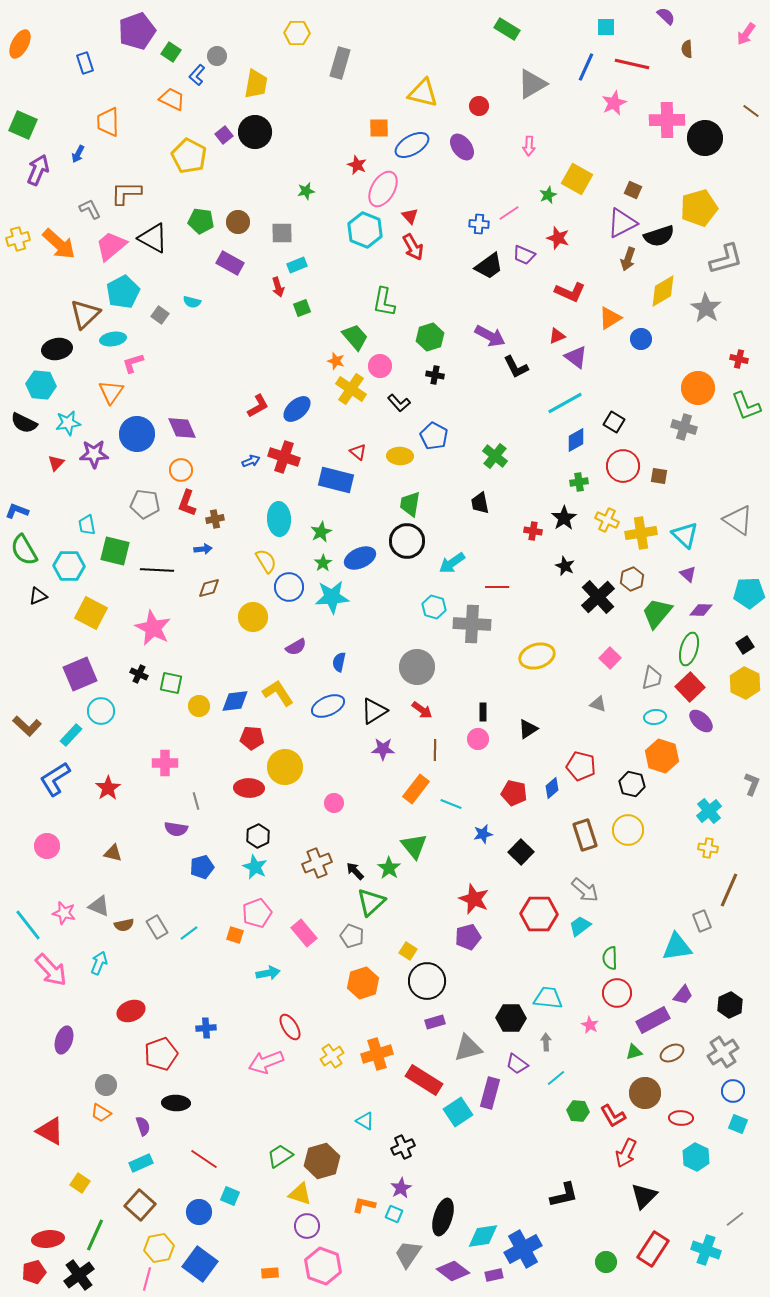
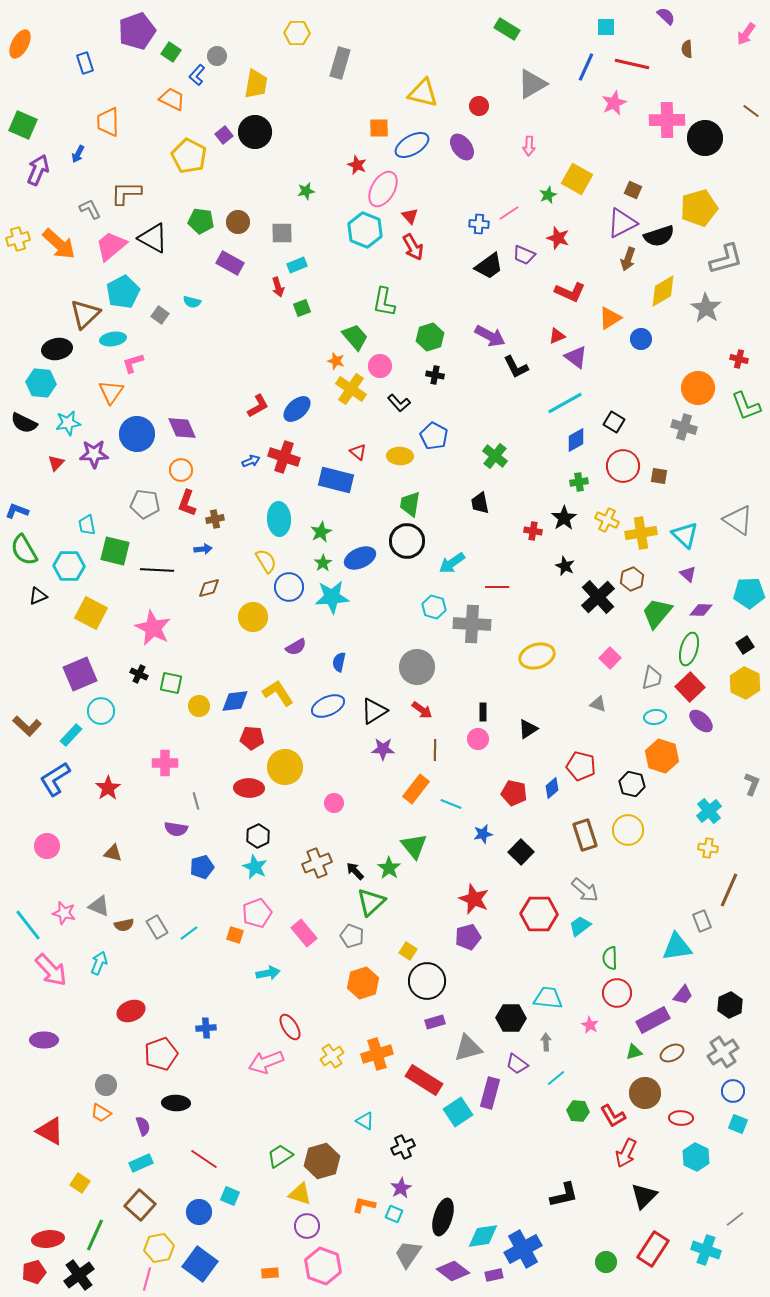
cyan hexagon at (41, 385): moved 2 px up
purple ellipse at (64, 1040): moved 20 px left; rotated 72 degrees clockwise
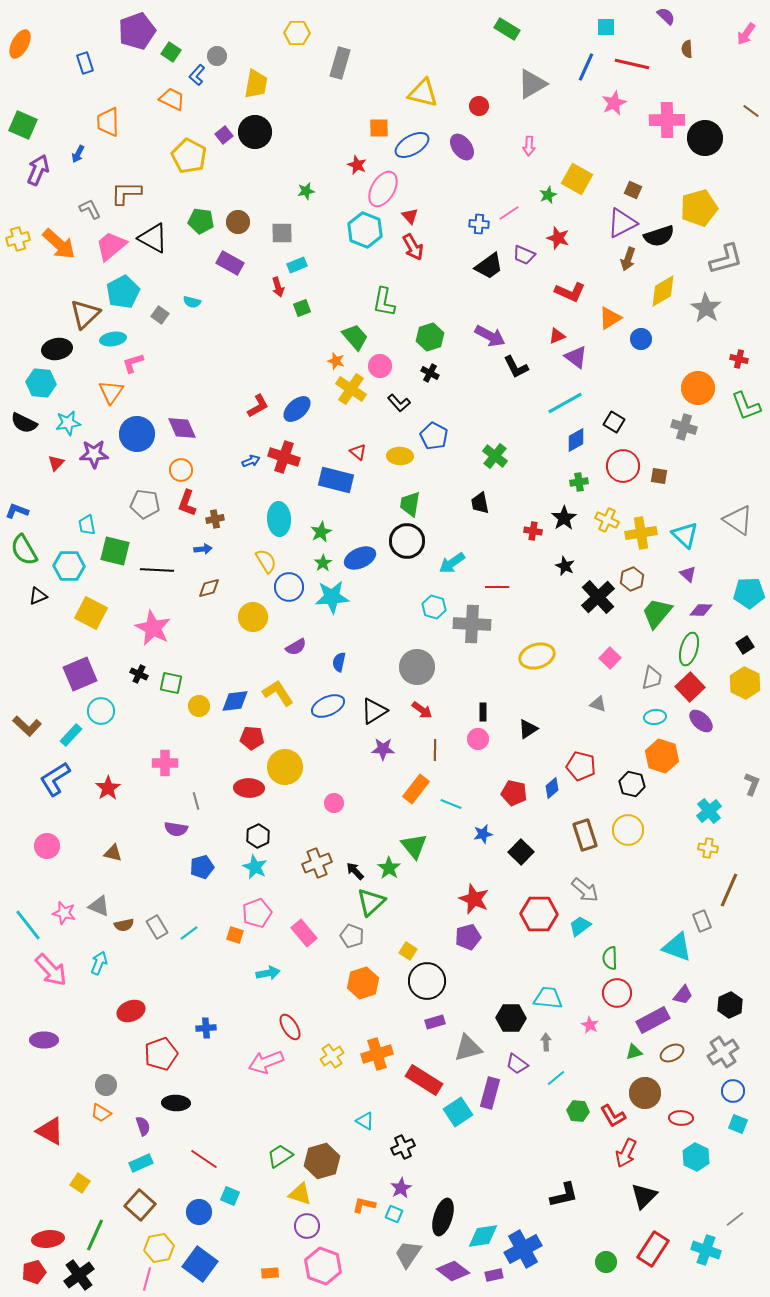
black cross at (435, 375): moved 5 px left, 2 px up; rotated 18 degrees clockwise
cyan triangle at (677, 947): rotated 28 degrees clockwise
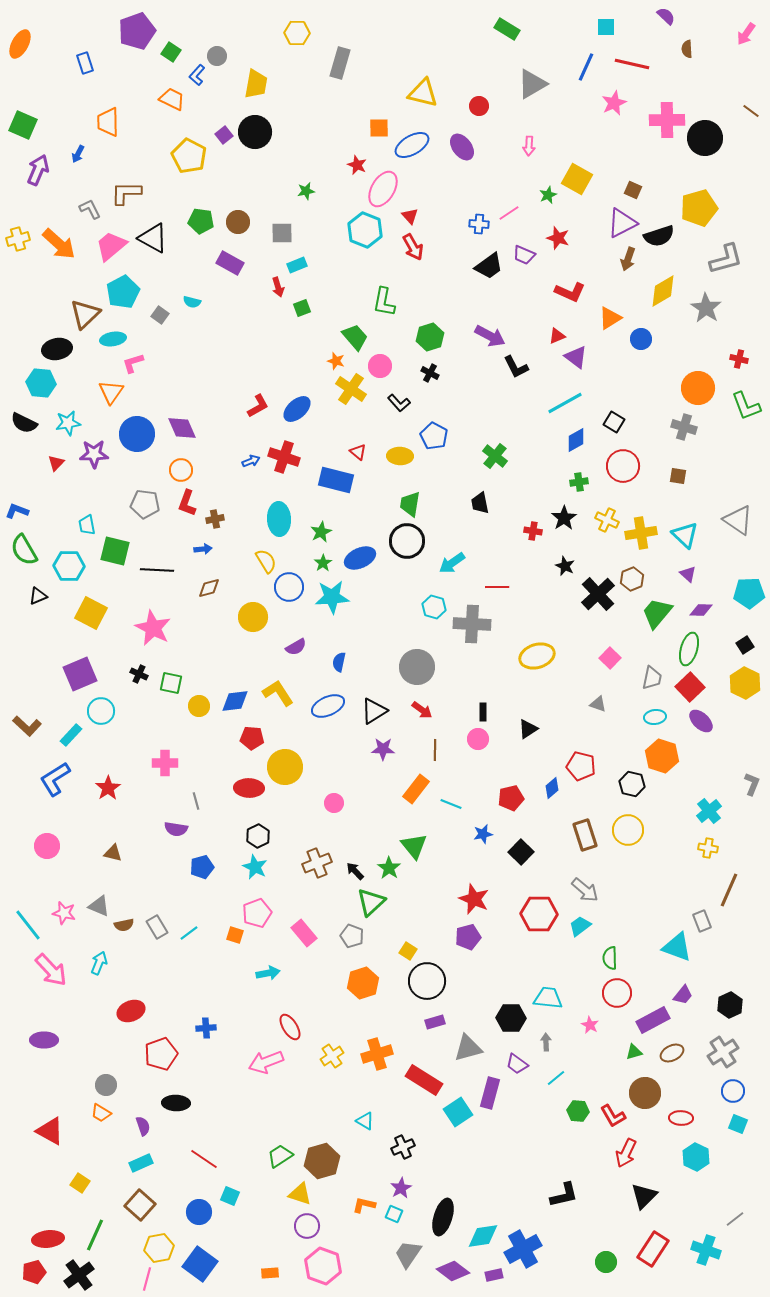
brown square at (659, 476): moved 19 px right
black cross at (598, 597): moved 3 px up
red pentagon at (514, 793): moved 3 px left, 5 px down; rotated 25 degrees counterclockwise
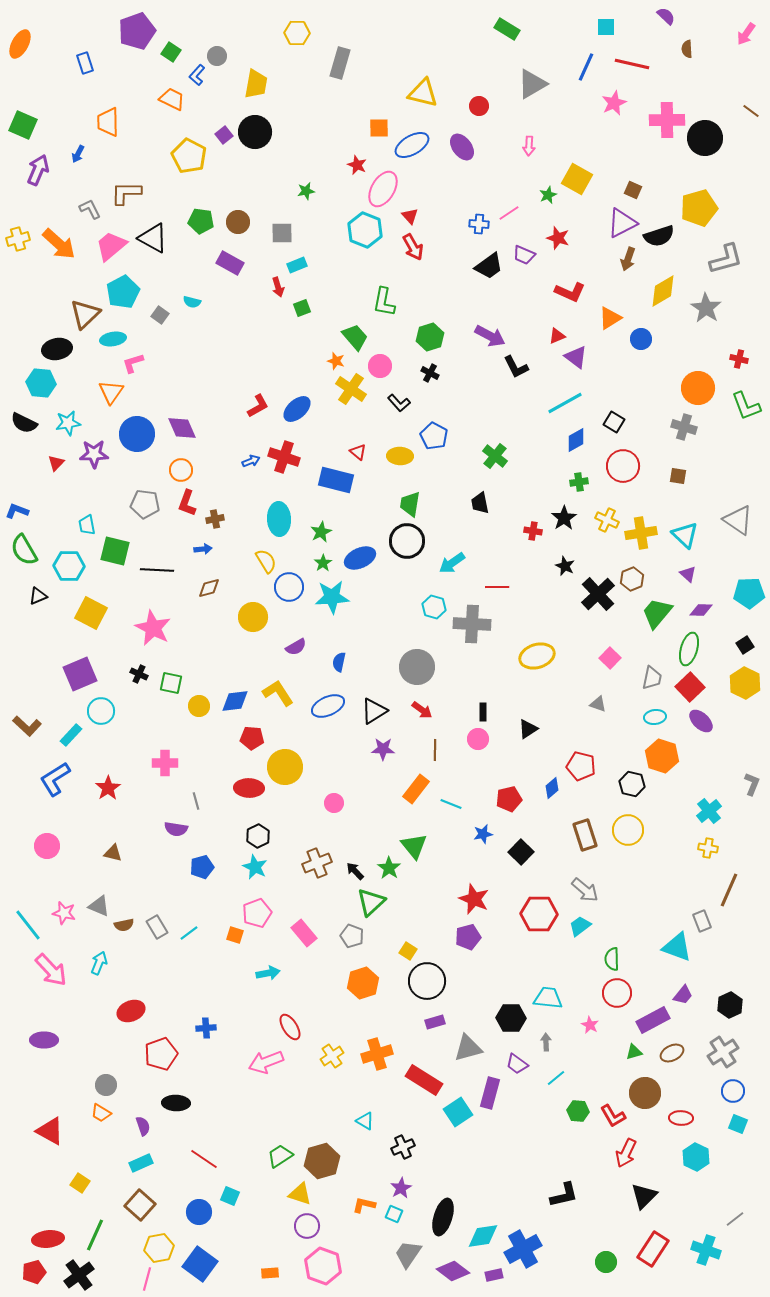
red pentagon at (511, 798): moved 2 px left, 1 px down
green semicircle at (610, 958): moved 2 px right, 1 px down
